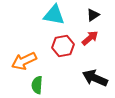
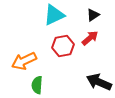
cyan triangle: rotated 35 degrees counterclockwise
black arrow: moved 4 px right, 4 px down
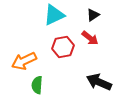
red arrow: rotated 78 degrees clockwise
red hexagon: moved 1 px down
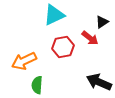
black triangle: moved 9 px right, 7 px down
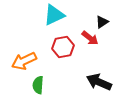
green semicircle: moved 1 px right
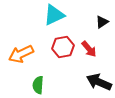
red arrow: moved 1 px left, 11 px down; rotated 12 degrees clockwise
orange arrow: moved 3 px left, 7 px up
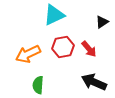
orange arrow: moved 7 px right
black arrow: moved 5 px left
